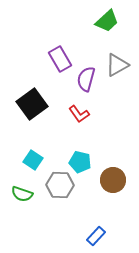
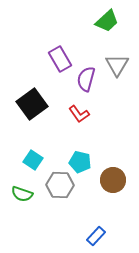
gray triangle: rotated 30 degrees counterclockwise
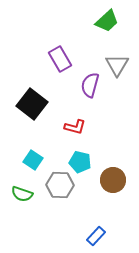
purple semicircle: moved 4 px right, 6 px down
black square: rotated 16 degrees counterclockwise
red L-shape: moved 4 px left, 13 px down; rotated 40 degrees counterclockwise
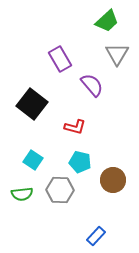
gray triangle: moved 11 px up
purple semicircle: moved 2 px right; rotated 125 degrees clockwise
gray hexagon: moved 5 px down
green semicircle: rotated 25 degrees counterclockwise
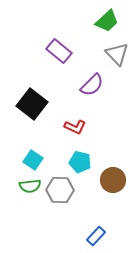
gray triangle: rotated 15 degrees counterclockwise
purple rectangle: moved 1 px left, 8 px up; rotated 20 degrees counterclockwise
purple semicircle: rotated 85 degrees clockwise
red L-shape: rotated 10 degrees clockwise
green semicircle: moved 8 px right, 8 px up
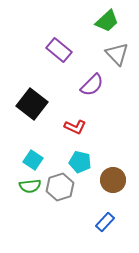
purple rectangle: moved 1 px up
gray hexagon: moved 3 px up; rotated 20 degrees counterclockwise
blue rectangle: moved 9 px right, 14 px up
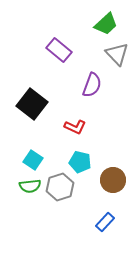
green trapezoid: moved 1 px left, 3 px down
purple semicircle: rotated 25 degrees counterclockwise
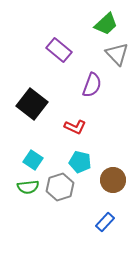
green semicircle: moved 2 px left, 1 px down
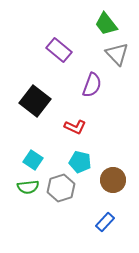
green trapezoid: rotated 95 degrees clockwise
black square: moved 3 px right, 3 px up
gray hexagon: moved 1 px right, 1 px down
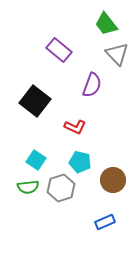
cyan square: moved 3 px right
blue rectangle: rotated 24 degrees clockwise
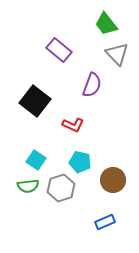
red L-shape: moved 2 px left, 2 px up
green semicircle: moved 1 px up
